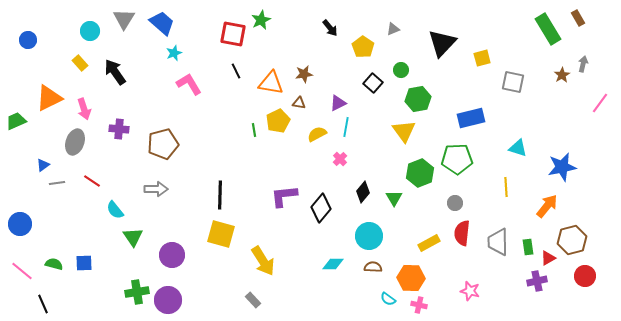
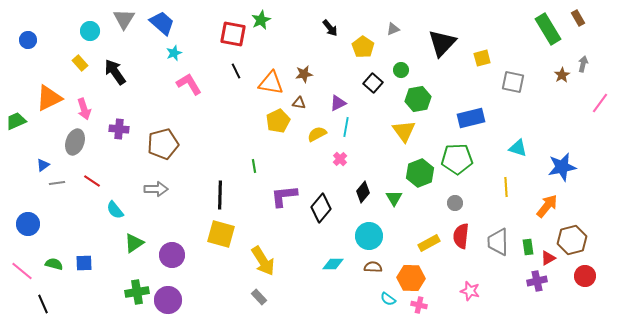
green line at (254, 130): moved 36 px down
blue circle at (20, 224): moved 8 px right
red semicircle at (462, 233): moved 1 px left, 3 px down
green triangle at (133, 237): moved 1 px right, 6 px down; rotated 30 degrees clockwise
gray rectangle at (253, 300): moved 6 px right, 3 px up
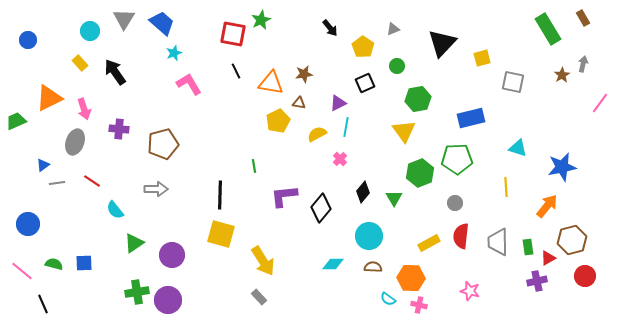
brown rectangle at (578, 18): moved 5 px right
green circle at (401, 70): moved 4 px left, 4 px up
black square at (373, 83): moved 8 px left; rotated 24 degrees clockwise
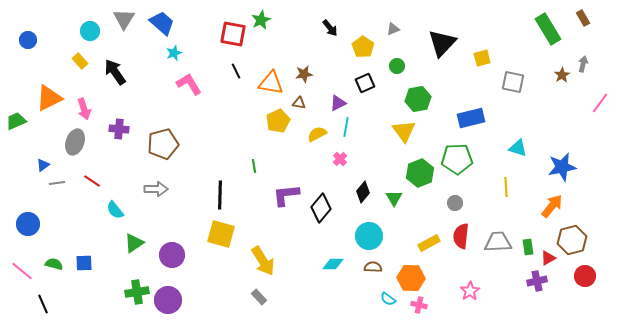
yellow rectangle at (80, 63): moved 2 px up
purple L-shape at (284, 196): moved 2 px right, 1 px up
orange arrow at (547, 206): moved 5 px right
gray trapezoid at (498, 242): rotated 88 degrees clockwise
pink star at (470, 291): rotated 24 degrees clockwise
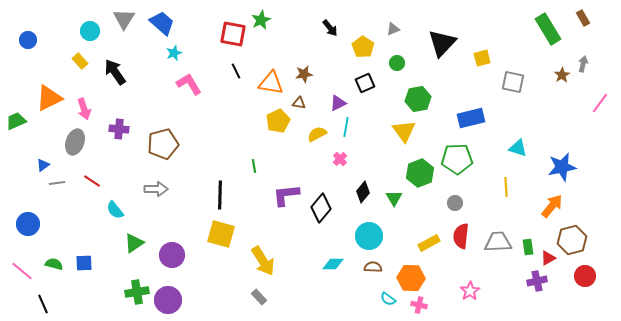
green circle at (397, 66): moved 3 px up
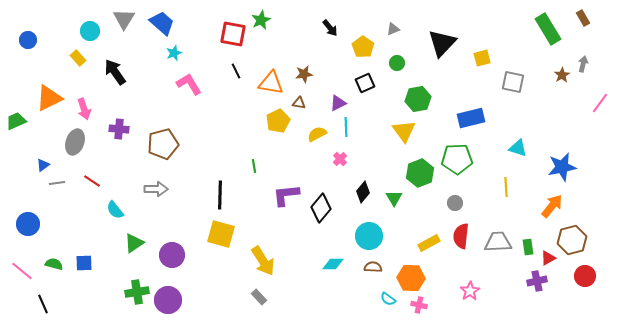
yellow rectangle at (80, 61): moved 2 px left, 3 px up
cyan line at (346, 127): rotated 12 degrees counterclockwise
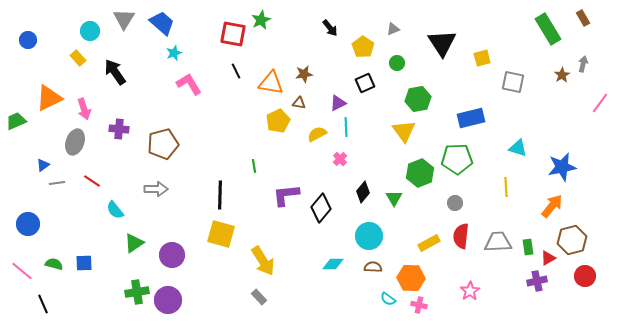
black triangle at (442, 43): rotated 16 degrees counterclockwise
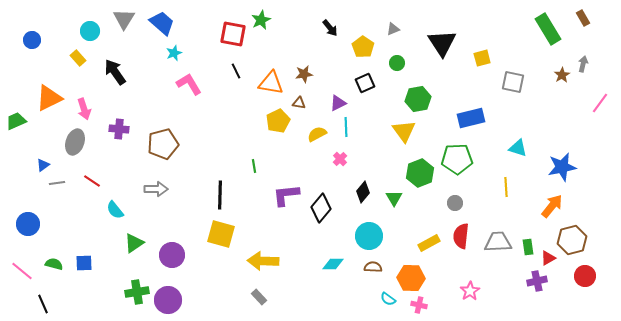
blue circle at (28, 40): moved 4 px right
yellow arrow at (263, 261): rotated 124 degrees clockwise
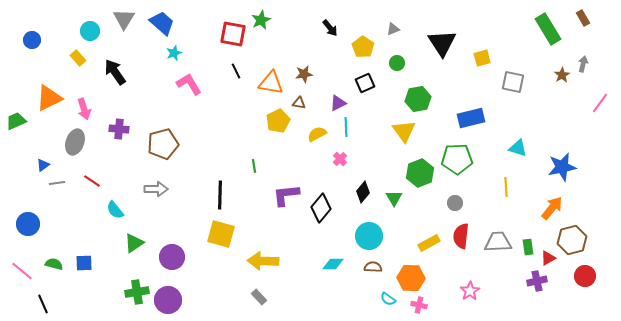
orange arrow at (552, 206): moved 2 px down
purple circle at (172, 255): moved 2 px down
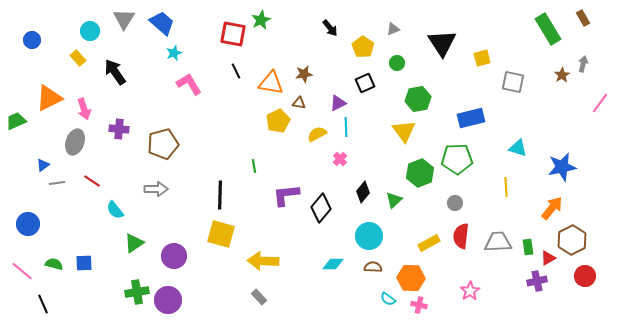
green triangle at (394, 198): moved 2 px down; rotated 18 degrees clockwise
brown hexagon at (572, 240): rotated 12 degrees counterclockwise
purple circle at (172, 257): moved 2 px right, 1 px up
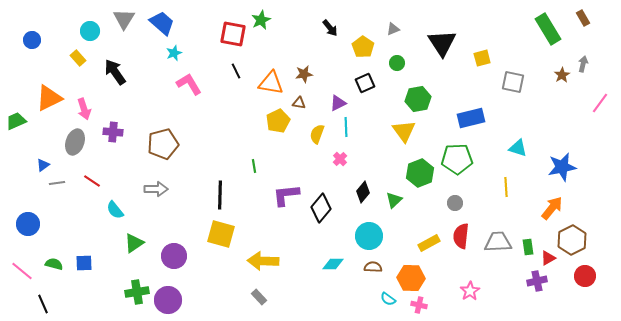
purple cross at (119, 129): moved 6 px left, 3 px down
yellow semicircle at (317, 134): rotated 42 degrees counterclockwise
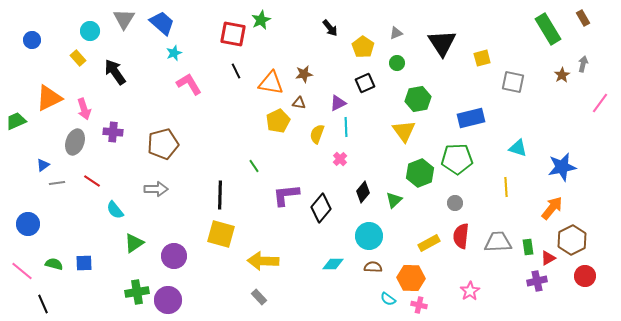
gray triangle at (393, 29): moved 3 px right, 4 px down
green line at (254, 166): rotated 24 degrees counterclockwise
